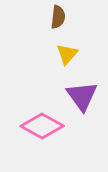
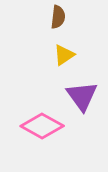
yellow triangle: moved 3 px left, 1 px down; rotated 15 degrees clockwise
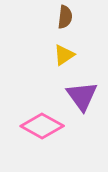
brown semicircle: moved 7 px right
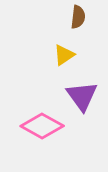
brown semicircle: moved 13 px right
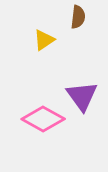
yellow triangle: moved 20 px left, 15 px up
pink diamond: moved 1 px right, 7 px up
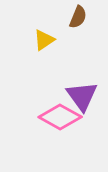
brown semicircle: rotated 15 degrees clockwise
pink diamond: moved 17 px right, 2 px up
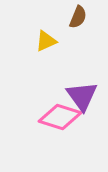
yellow triangle: moved 2 px right, 1 px down; rotated 10 degrees clockwise
pink diamond: rotated 12 degrees counterclockwise
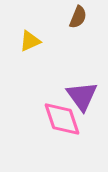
yellow triangle: moved 16 px left
pink diamond: moved 2 px right, 2 px down; rotated 54 degrees clockwise
